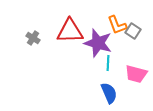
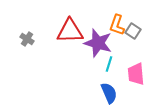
orange L-shape: rotated 40 degrees clockwise
gray cross: moved 6 px left, 1 px down
cyan line: moved 1 px right, 1 px down; rotated 14 degrees clockwise
pink trapezoid: rotated 70 degrees clockwise
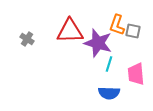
gray square: rotated 21 degrees counterclockwise
blue semicircle: rotated 115 degrees clockwise
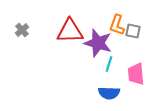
gray cross: moved 5 px left, 9 px up; rotated 16 degrees clockwise
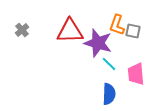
cyan line: rotated 63 degrees counterclockwise
blue semicircle: moved 1 px down; rotated 90 degrees counterclockwise
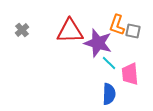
cyan line: moved 1 px up
pink trapezoid: moved 6 px left
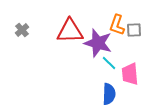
gray square: moved 1 px right, 1 px up; rotated 14 degrees counterclockwise
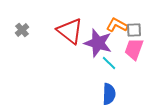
orange L-shape: rotated 100 degrees clockwise
red triangle: rotated 40 degrees clockwise
pink trapezoid: moved 4 px right, 25 px up; rotated 25 degrees clockwise
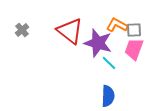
blue semicircle: moved 1 px left, 2 px down
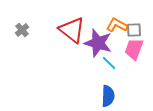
red triangle: moved 2 px right, 1 px up
